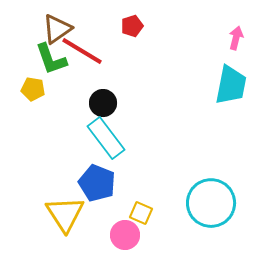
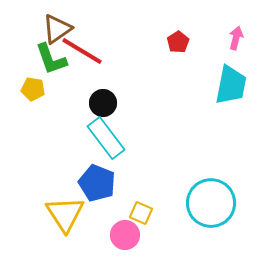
red pentagon: moved 46 px right, 16 px down; rotated 15 degrees counterclockwise
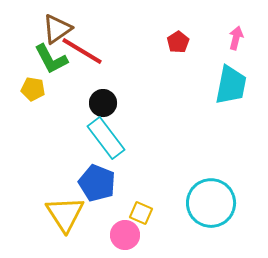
green L-shape: rotated 9 degrees counterclockwise
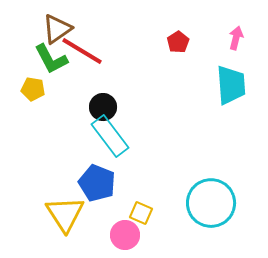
cyan trapezoid: rotated 15 degrees counterclockwise
black circle: moved 4 px down
cyan rectangle: moved 4 px right, 2 px up
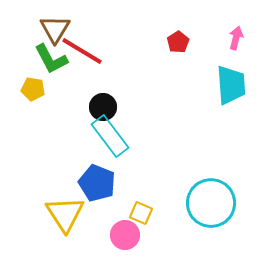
brown triangle: moved 2 px left; rotated 24 degrees counterclockwise
